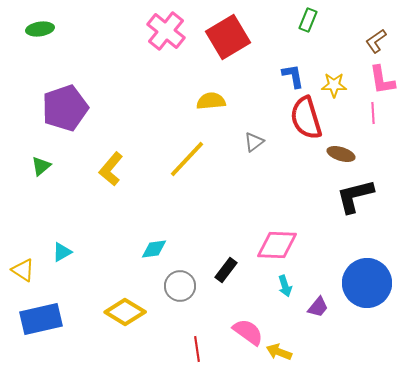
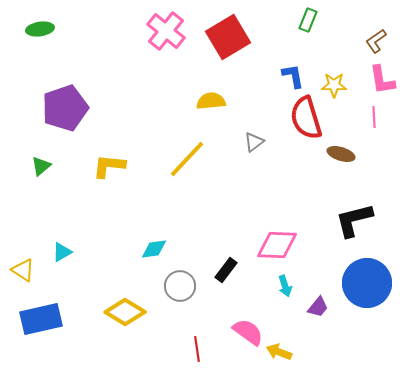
pink line: moved 1 px right, 4 px down
yellow L-shape: moved 2 px left, 3 px up; rotated 56 degrees clockwise
black L-shape: moved 1 px left, 24 px down
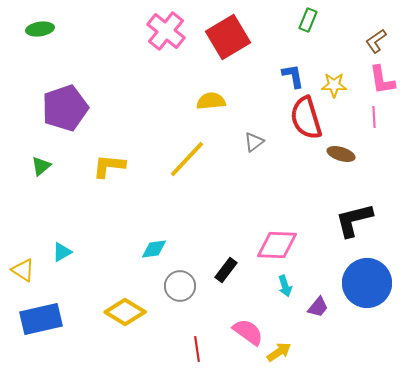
yellow arrow: rotated 125 degrees clockwise
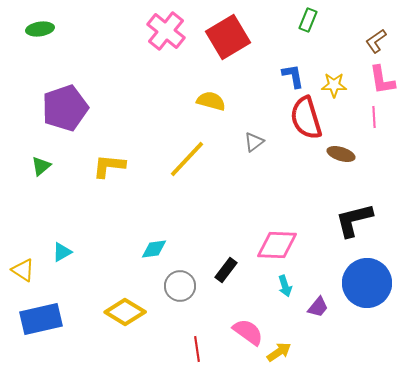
yellow semicircle: rotated 20 degrees clockwise
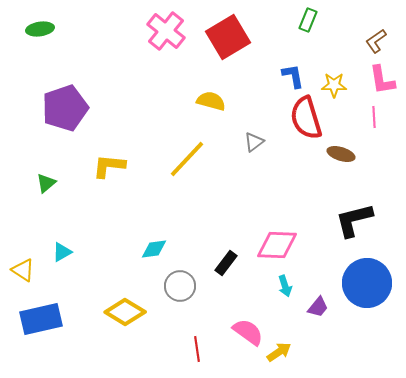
green triangle: moved 5 px right, 17 px down
black rectangle: moved 7 px up
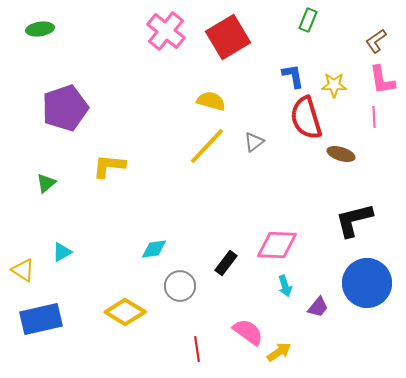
yellow line: moved 20 px right, 13 px up
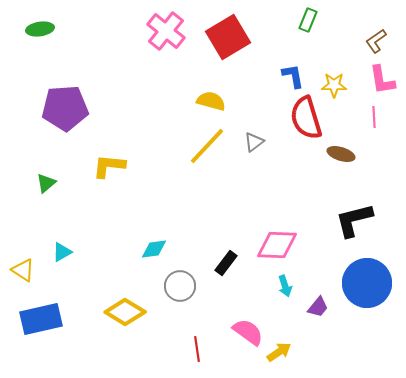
purple pentagon: rotated 15 degrees clockwise
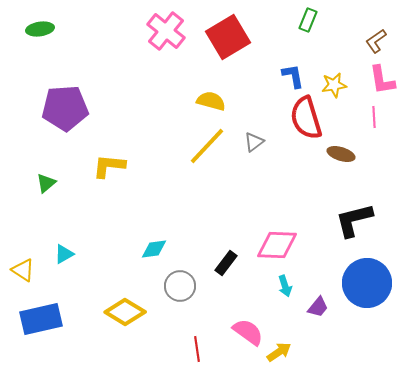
yellow star: rotated 10 degrees counterclockwise
cyan triangle: moved 2 px right, 2 px down
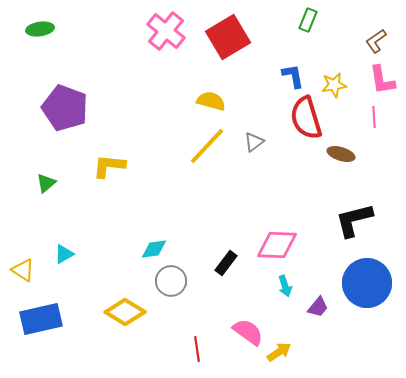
purple pentagon: rotated 24 degrees clockwise
gray circle: moved 9 px left, 5 px up
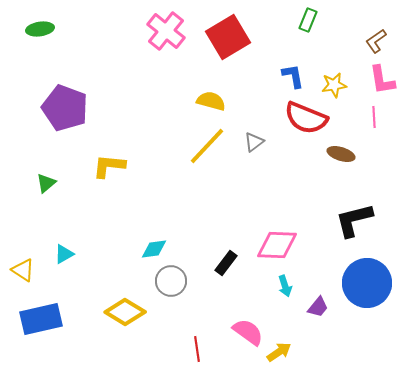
red semicircle: rotated 51 degrees counterclockwise
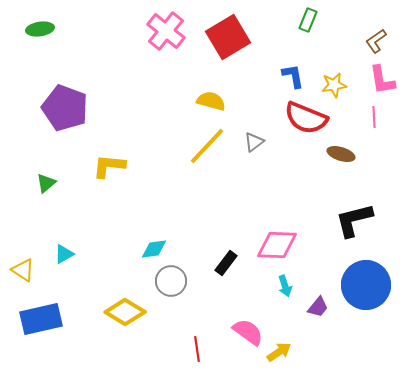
blue circle: moved 1 px left, 2 px down
